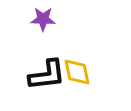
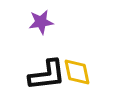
purple star: moved 2 px left, 3 px down; rotated 10 degrees counterclockwise
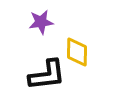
yellow diamond: moved 20 px up; rotated 12 degrees clockwise
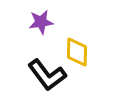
black L-shape: rotated 60 degrees clockwise
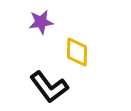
black L-shape: moved 2 px right, 12 px down
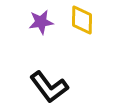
yellow diamond: moved 5 px right, 32 px up
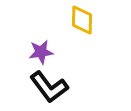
purple star: moved 30 px down
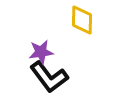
black L-shape: moved 10 px up
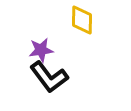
purple star: moved 2 px up
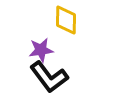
yellow diamond: moved 16 px left
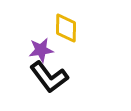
yellow diamond: moved 8 px down
